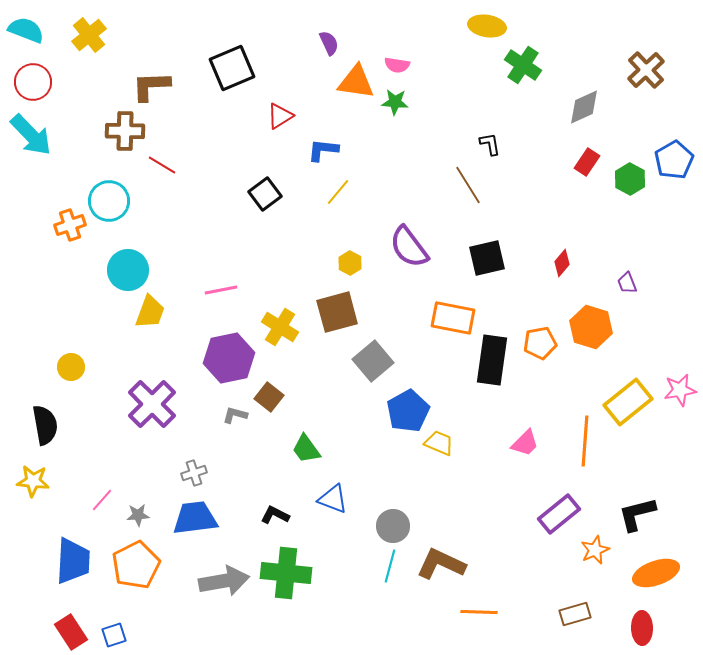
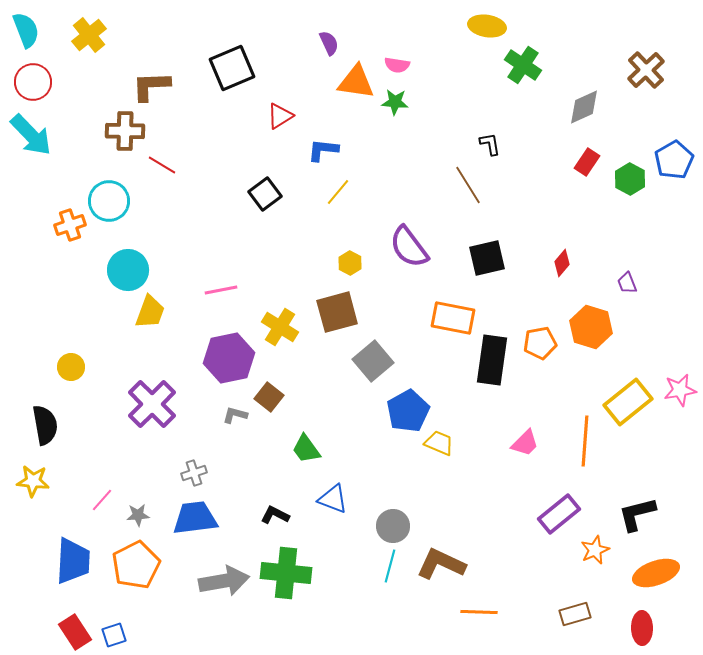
cyan semicircle at (26, 30): rotated 48 degrees clockwise
red rectangle at (71, 632): moved 4 px right
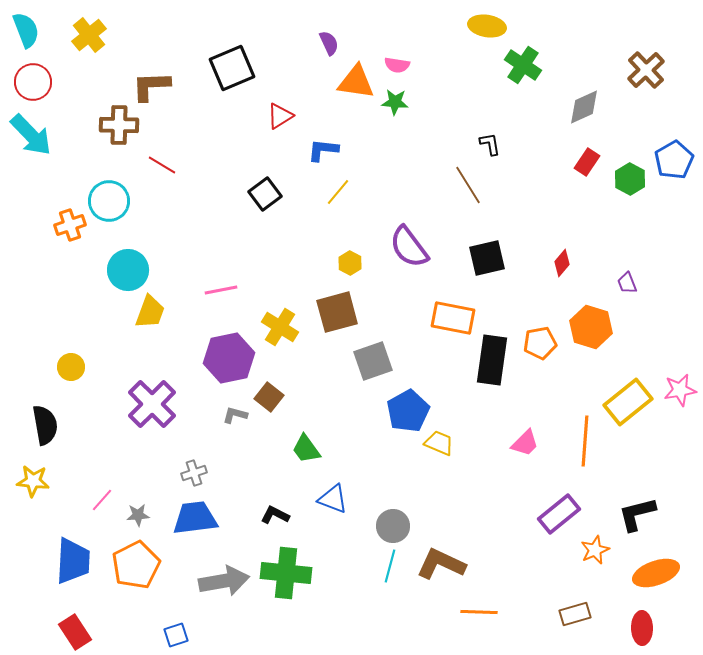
brown cross at (125, 131): moved 6 px left, 6 px up
gray square at (373, 361): rotated 21 degrees clockwise
blue square at (114, 635): moved 62 px right
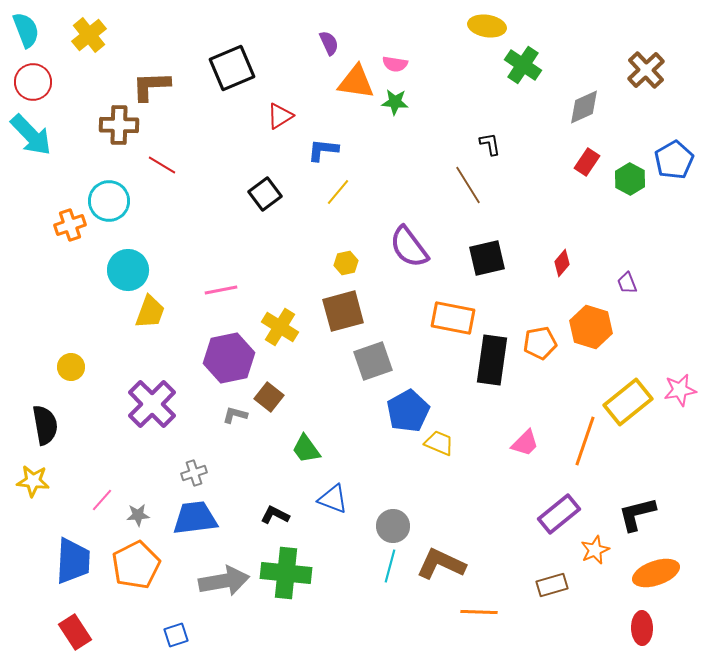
pink semicircle at (397, 65): moved 2 px left, 1 px up
yellow hexagon at (350, 263): moved 4 px left; rotated 20 degrees clockwise
brown square at (337, 312): moved 6 px right, 1 px up
orange line at (585, 441): rotated 15 degrees clockwise
brown rectangle at (575, 614): moved 23 px left, 29 px up
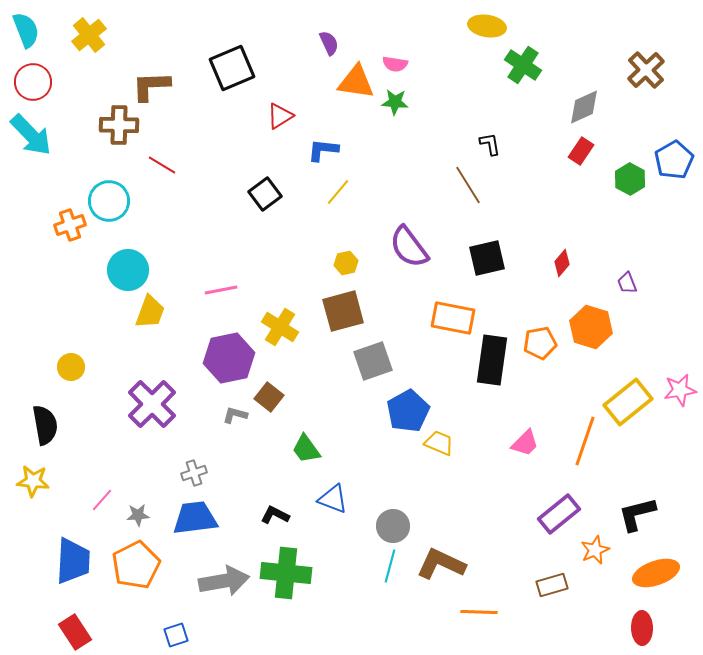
red rectangle at (587, 162): moved 6 px left, 11 px up
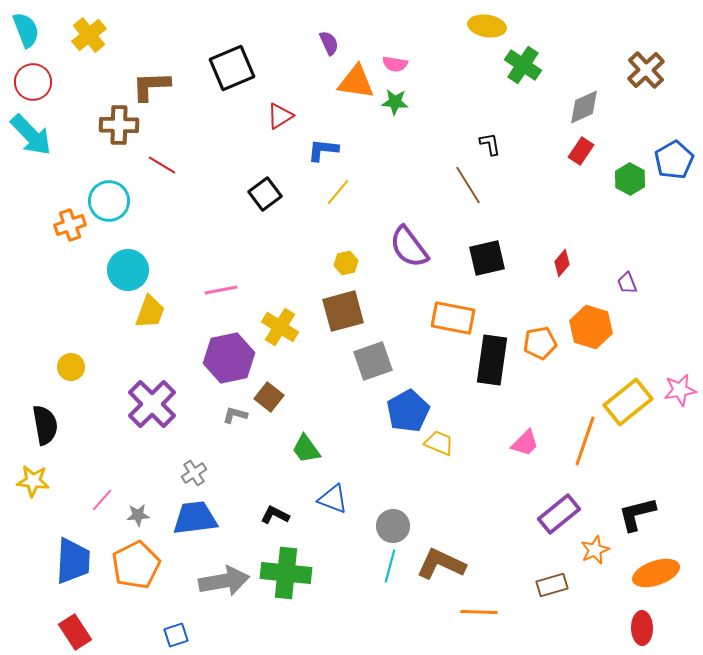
gray cross at (194, 473): rotated 15 degrees counterclockwise
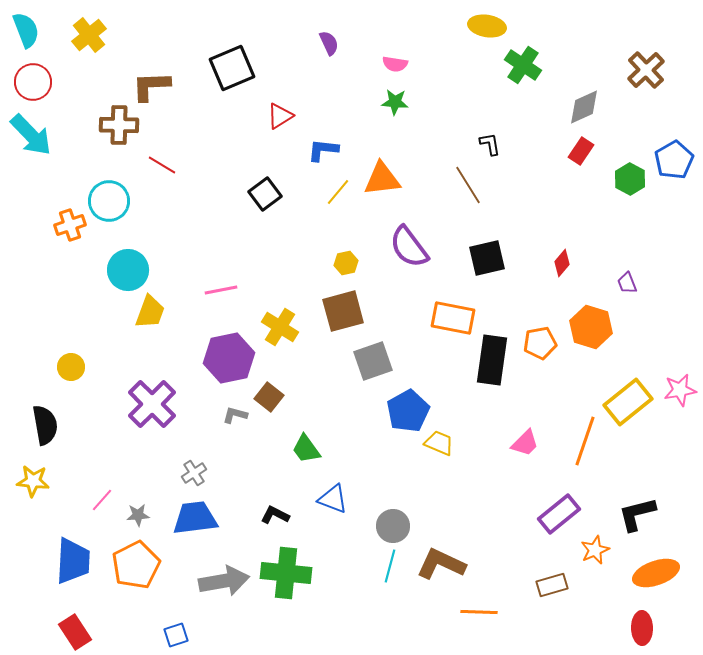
orange triangle at (356, 82): moved 26 px right, 97 px down; rotated 15 degrees counterclockwise
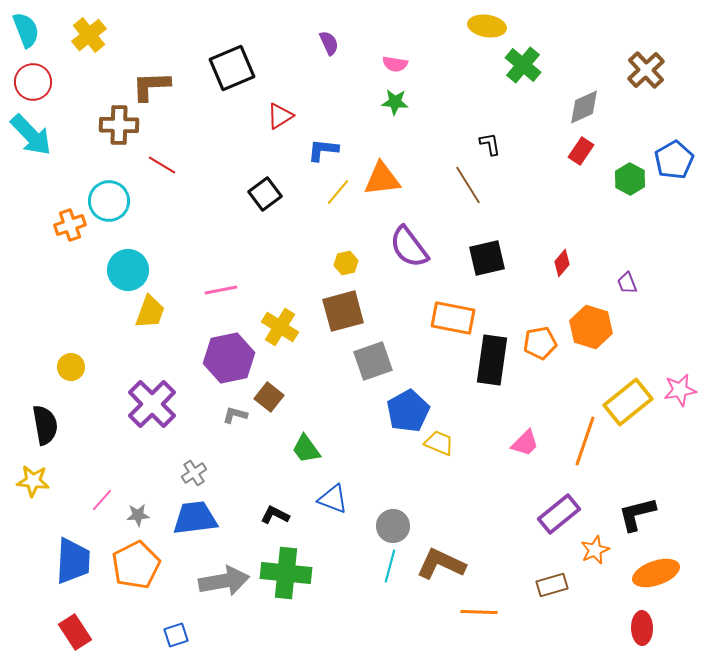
green cross at (523, 65): rotated 6 degrees clockwise
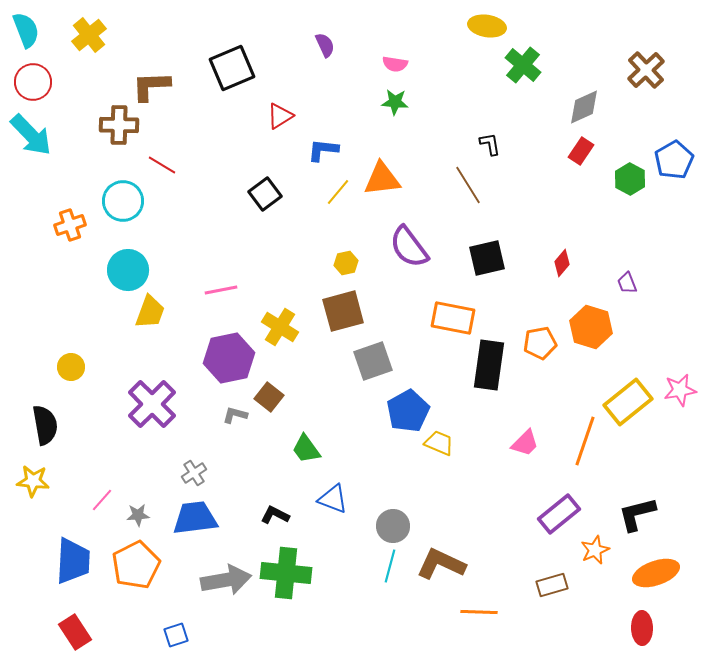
purple semicircle at (329, 43): moved 4 px left, 2 px down
cyan circle at (109, 201): moved 14 px right
black rectangle at (492, 360): moved 3 px left, 5 px down
gray arrow at (224, 581): moved 2 px right, 1 px up
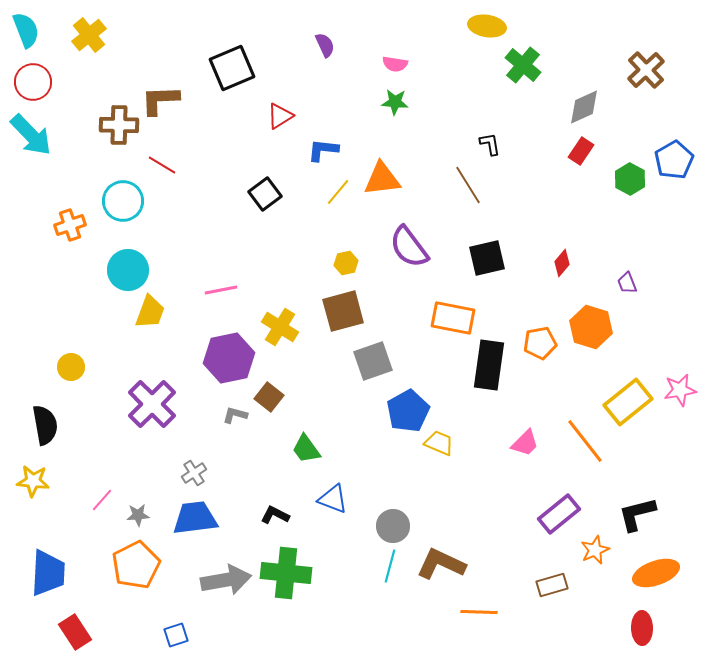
brown L-shape at (151, 86): moved 9 px right, 14 px down
orange line at (585, 441): rotated 57 degrees counterclockwise
blue trapezoid at (73, 561): moved 25 px left, 12 px down
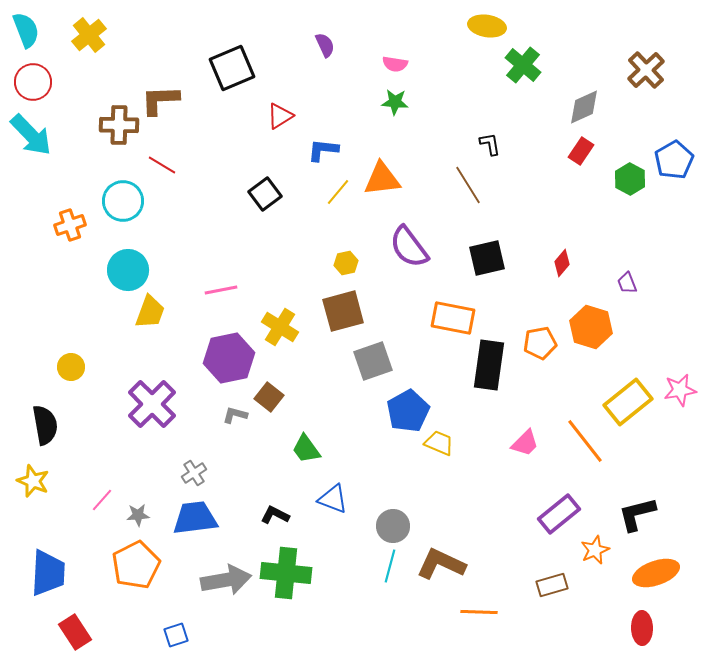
yellow star at (33, 481): rotated 16 degrees clockwise
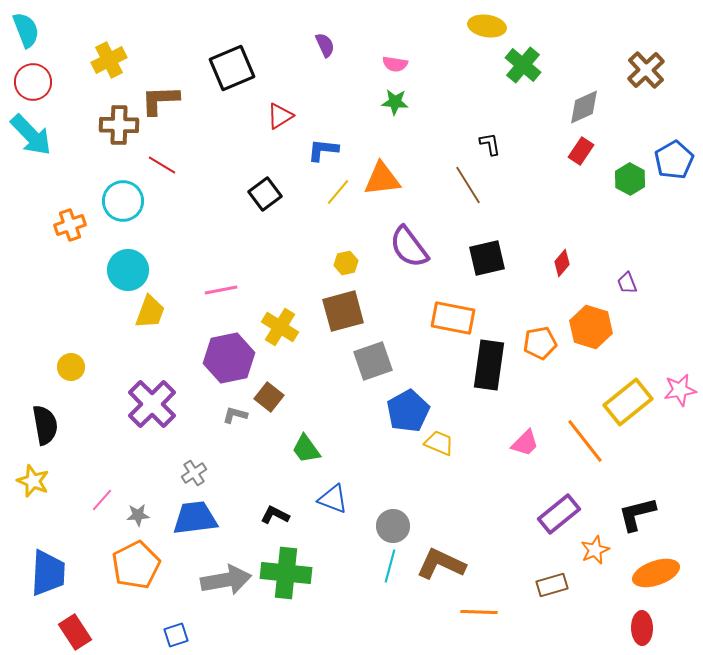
yellow cross at (89, 35): moved 20 px right, 25 px down; rotated 12 degrees clockwise
